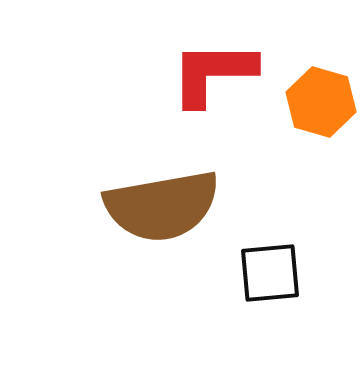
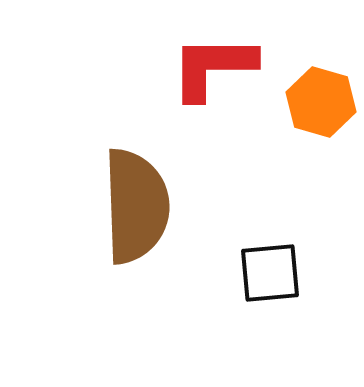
red L-shape: moved 6 px up
brown semicircle: moved 26 px left; rotated 82 degrees counterclockwise
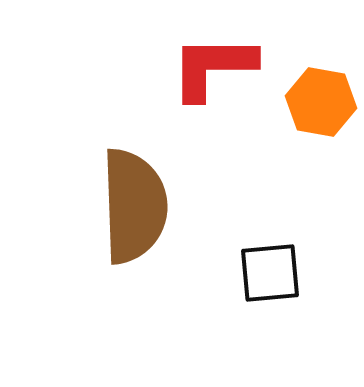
orange hexagon: rotated 6 degrees counterclockwise
brown semicircle: moved 2 px left
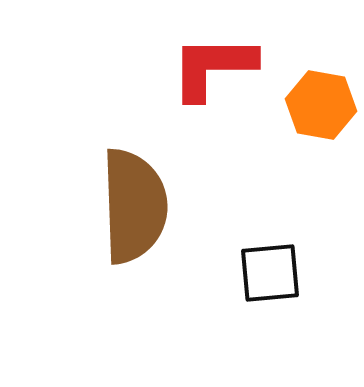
orange hexagon: moved 3 px down
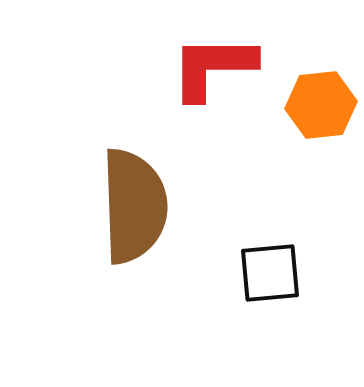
orange hexagon: rotated 16 degrees counterclockwise
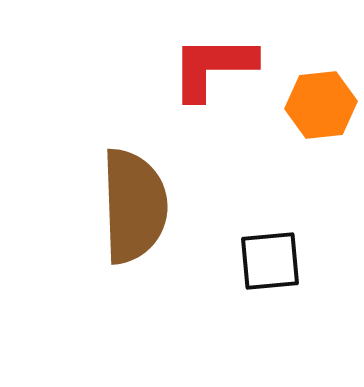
black square: moved 12 px up
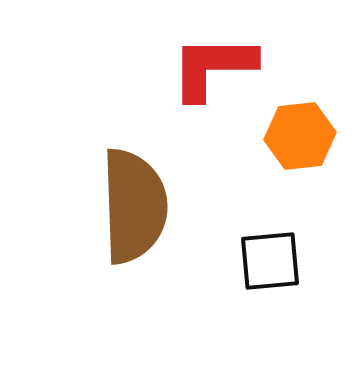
orange hexagon: moved 21 px left, 31 px down
